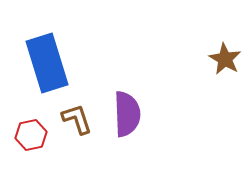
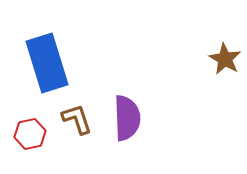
purple semicircle: moved 4 px down
red hexagon: moved 1 px left, 1 px up
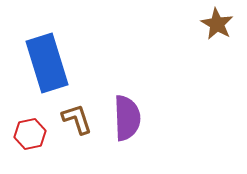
brown star: moved 8 px left, 35 px up
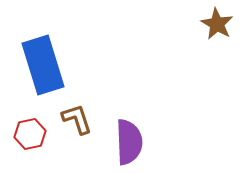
blue rectangle: moved 4 px left, 2 px down
purple semicircle: moved 2 px right, 24 px down
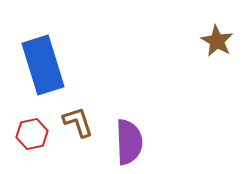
brown star: moved 17 px down
brown L-shape: moved 1 px right, 3 px down
red hexagon: moved 2 px right
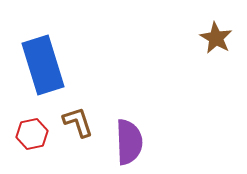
brown star: moved 1 px left, 3 px up
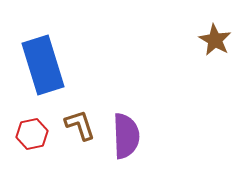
brown star: moved 1 px left, 2 px down
brown L-shape: moved 2 px right, 3 px down
purple semicircle: moved 3 px left, 6 px up
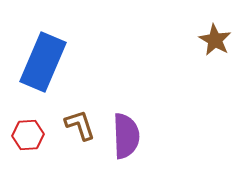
blue rectangle: moved 3 px up; rotated 40 degrees clockwise
red hexagon: moved 4 px left, 1 px down; rotated 8 degrees clockwise
